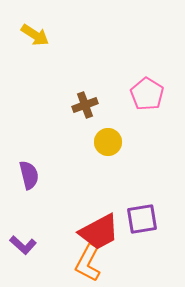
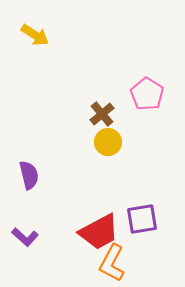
brown cross: moved 17 px right, 9 px down; rotated 20 degrees counterclockwise
purple L-shape: moved 2 px right, 8 px up
orange L-shape: moved 24 px right
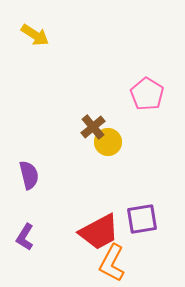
brown cross: moved 9 px left, 13 px down
purple L-shape: rotated 80 degrees clockwise
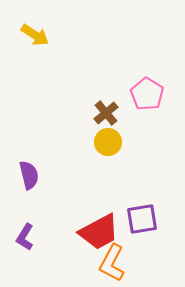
brown cross: moved 13 px right, 14 px up
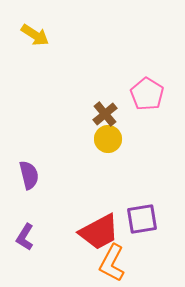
brown cross: moved 1 px left, 1 px down
yellow circle: moved 3 px up
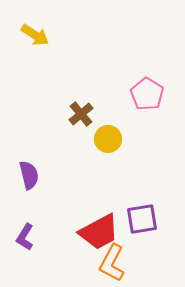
brown cross: moved 24 px left
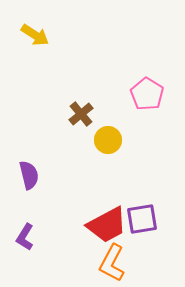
yellow circle: moved 1 px down
red trapezoid: moved 8 px right, 7 px up
